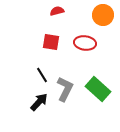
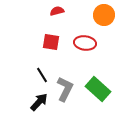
orange circle: moved 1 px right
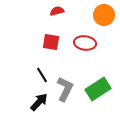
green rectangle: rotated 75 degrees counterclockwise
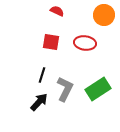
red semicircle: rotated 40 degrees clockwise
black line: rotated 49 degrees clockwise
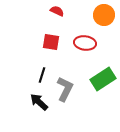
green rectangle: moved 5 px right, 10 px up
black arrow: rotated 90 degrees counterclockwise
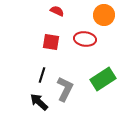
red ellipse: moved 4 px up
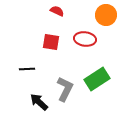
orange circle: moved 2 px right
black line: moved 15 px left, 6 px up; rotated 70 degrees clockwise
green rectangle: moved 6 px left
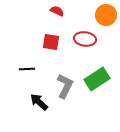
gray L-shape: moved 3 px up
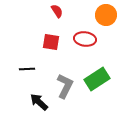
red semicircle: rotated 32 degrees clockwise
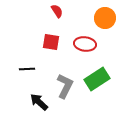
orange circle: moved 1 px left, 3 px down
red ellipse: moved 5 px down
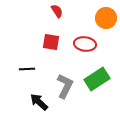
orange circle: moved 1 px right
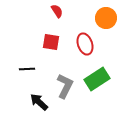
red ellipse: rotated 65 degrees clockwise
